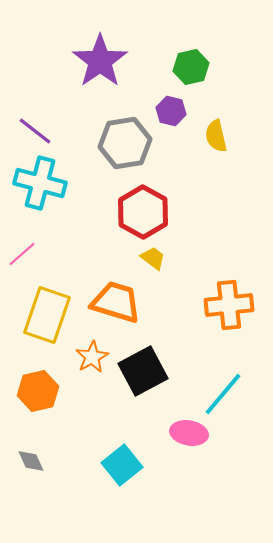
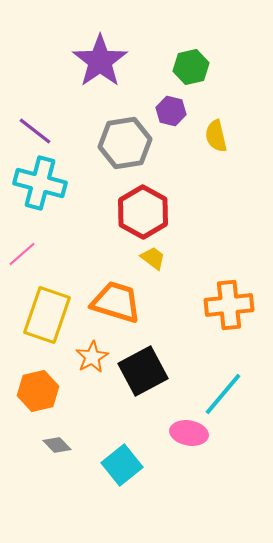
gray diamond: moved 26 px right, 16 px up; rotated 20 degrees counterclockwise
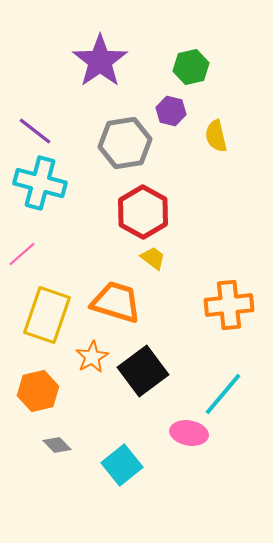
black square: rotated 9 degrees counterclockwise
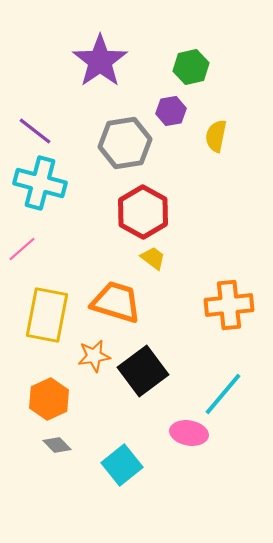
purple hexagon: rotated 24 degrees counterclockwise
yellow semicircle: rotated 24 degrees clockwise
pink line: moved 5 px up
yellow rectangle: rotated 8 degrees counterclockwise
orange star: moved 2 px right, 1 px up; rotated 20 degrees clockwise
orange hexagon: moved 11 px right, 8 px down; rotated 12 degrees counterclockwise
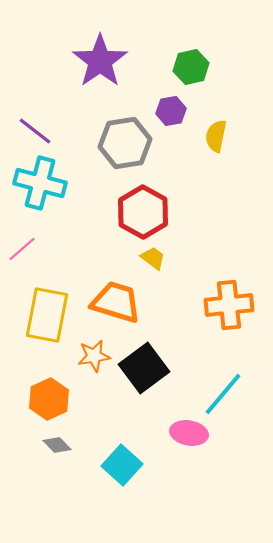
black square: moved 1 px right, 3 px up
cyan square: rotated 9 degrees counterclockwise
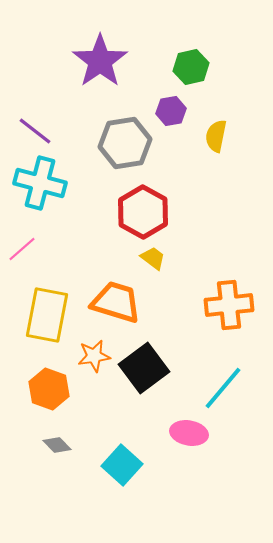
cyan line: moved 6 px up
orange hexagon: moved 10 px up; rotated 15 degrees counterclockwise
